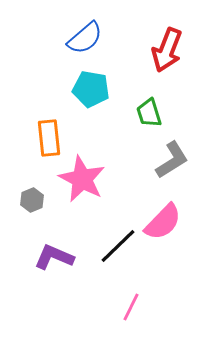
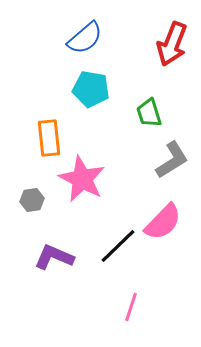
red arrow: moved 5 px right, 6 px up
gray hexagon: rotated 15 degrees clockwise
pink line: rotated 8 degrees counterclockwise
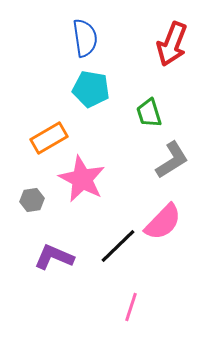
blue semicircle: rotated 57 degrees counterclockwise
orange rectangle: rotated 66 degrees clockwise
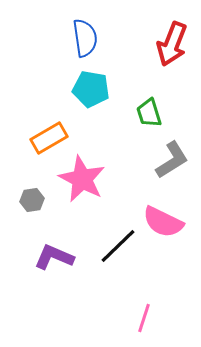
pink semicircle: rotated 72 degrees clockwise
pink line: moved 13 px right, 11 px down
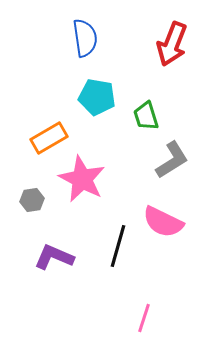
cyan pentagon: moved 6 px right, 8 px down
green trapezoid: moved 3 px left, 3 px down
black line: rotated 30 degrees counterclockwise
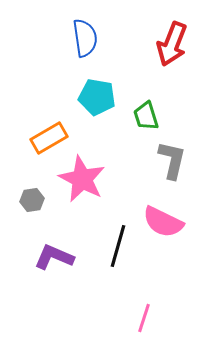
gray L-shape: rotated 45 degrees counterclockwise
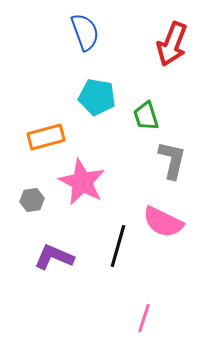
blue semicircle: moved 6 px up; rotated 12 degrees counterclockwise
orange rectangle: moved 3 px left, 1 px up; rotated 15 degrees clockwise
pink star: moved 3 px down
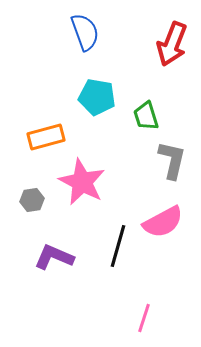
pink semicircle: rotated 54 degrees counterclockwise
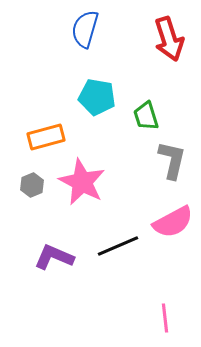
blue semicircle: moved 3 px up; rotated 144 degrees counterclockwise
red arrow: moved 3 px left, 5 px up; rotated 39 degrees counterclockwise
gray hexagon: moved 15 px up; rotated 15 degrees counterclockwise
pink semicircle: moved 10 px right
black line: rotated 51 degrees clockwise
pink line: moved 21 px right; rotated 24 degrees counterclockwise
